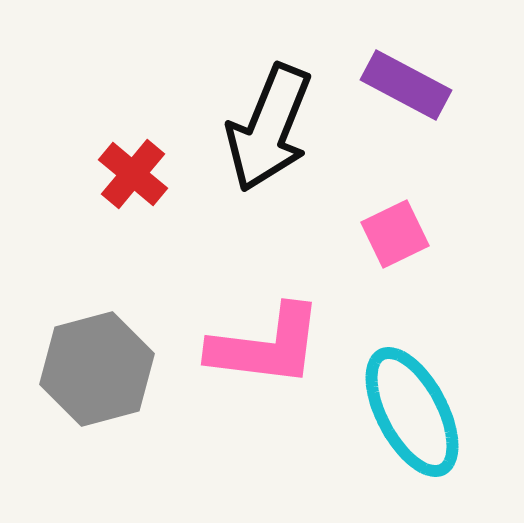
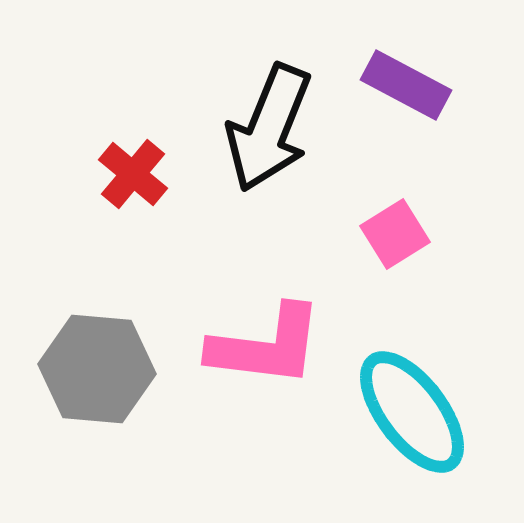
pink square: rotated 6 degrees counterclockwise
gray hexagon: rotated 20 degrees clockwise
cyan ellipse: rotated 9 degrees counterclockwise
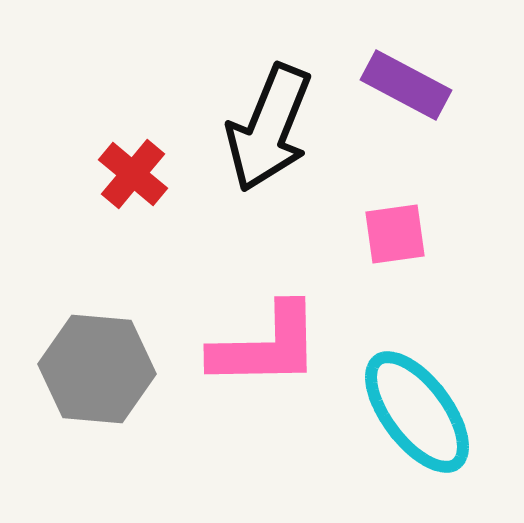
pink square: rotated 24 degrees clockwise
pink L-shape: rotated 8 degrees counterclockwise
cyan ellipse: moved 5 px right
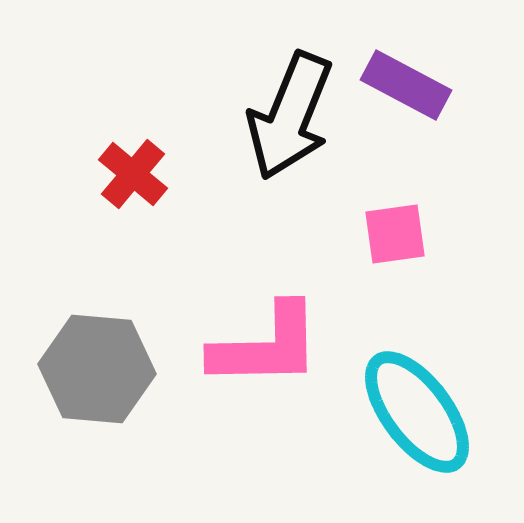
black arrow: moved 21 px right, 12 px up
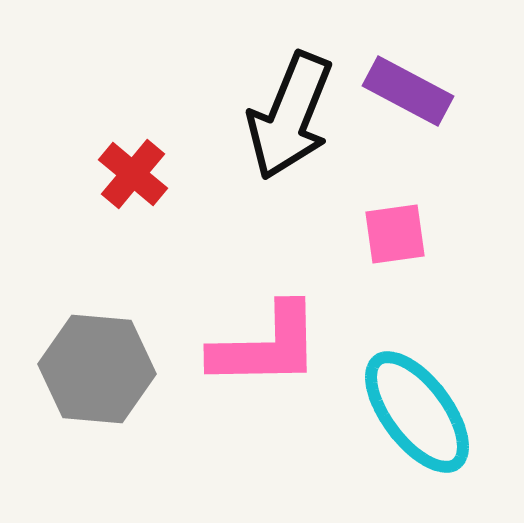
purple rectangle: moved 2 px right, 6 px down
